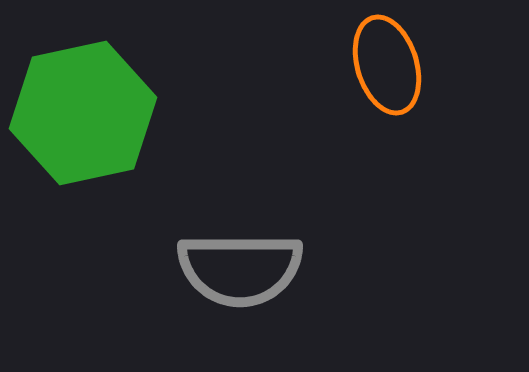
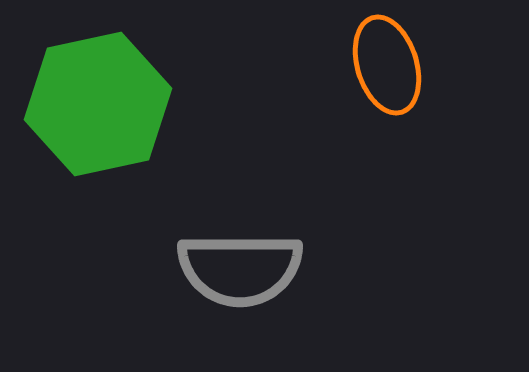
green hexagon: moved 15 px right, 9 px up
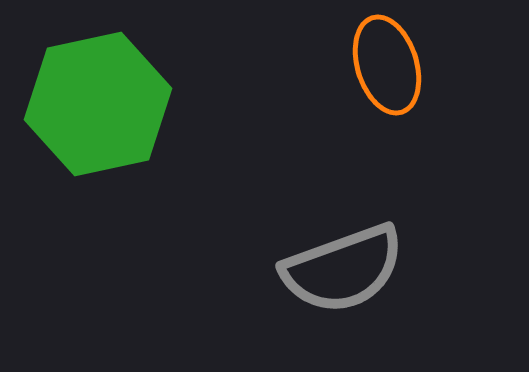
gray semicircle: moved 103 px right; rotated 20 degrees counterclockwise
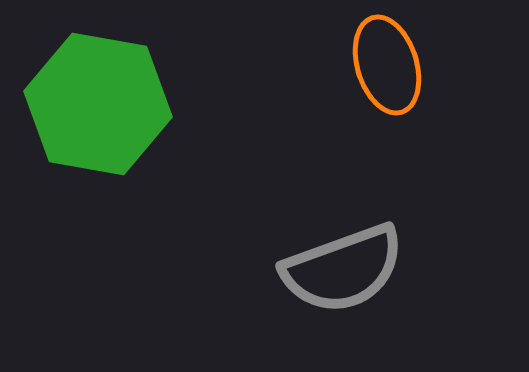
green hexagon: rotated 22 degrees clockwise
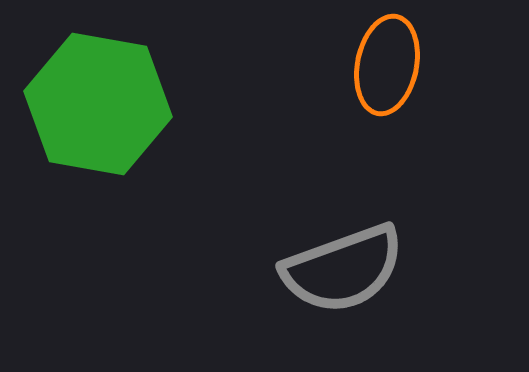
orange ellipse: rotated 28 degrees clockwise
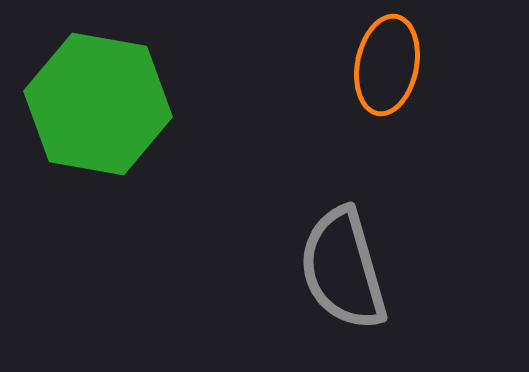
gray semicircle: rotated 94 degrees clockwise
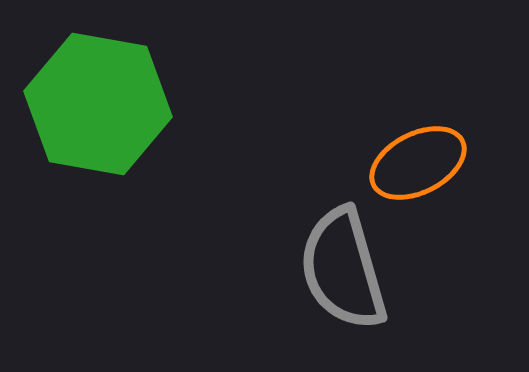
orange ellipse: moved 31 px right, 98 px down; rotated 52 degrees clockwise
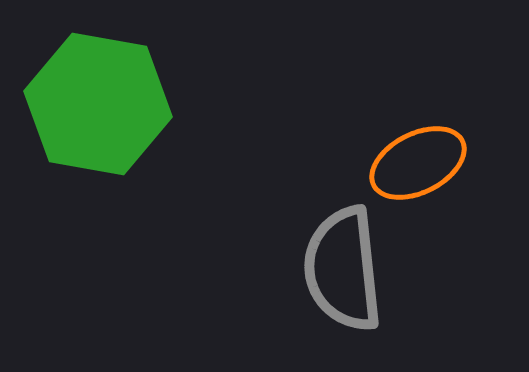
gray semicircle: rotated 10 degrees clockwise
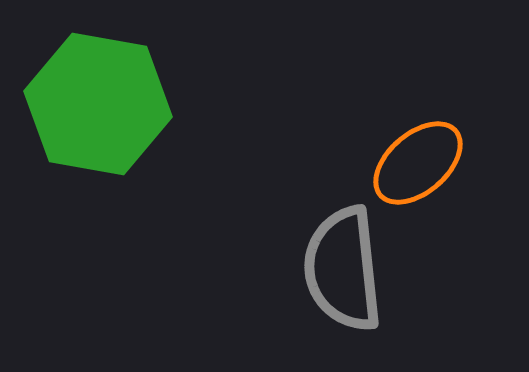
orange ellipse: rotated 14 degrees counterclockwise
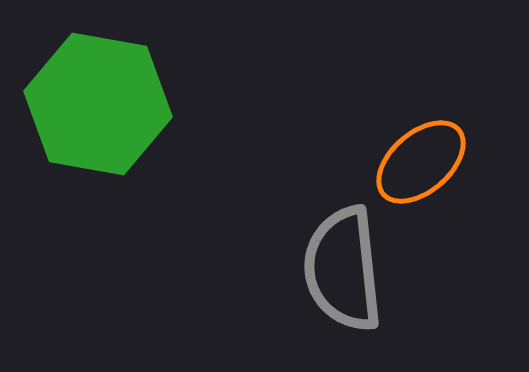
orange ellipse: moved 3 px right, 1 px up
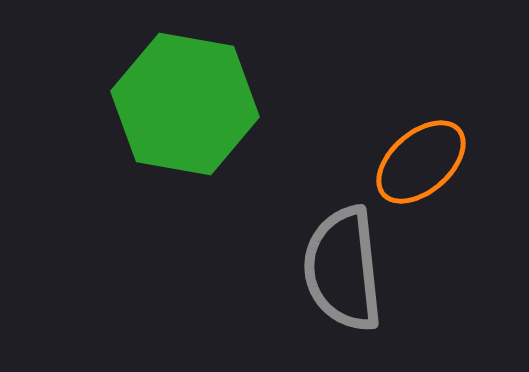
green hexagon: moved 87 px right
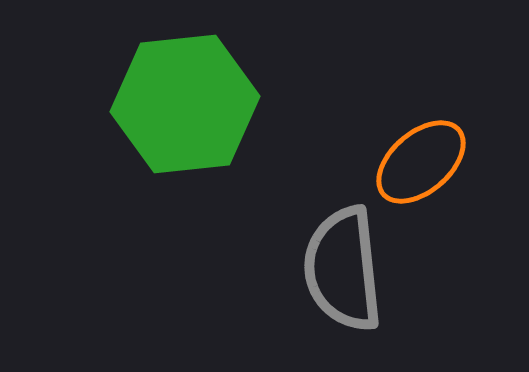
green hexagon: rotated 16 degrees counterclockwise
